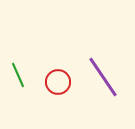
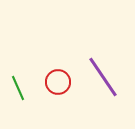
green line: moved 13 px down
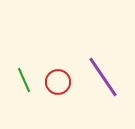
green line: moved 6 px right, 8 px up
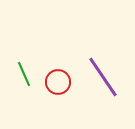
green line: moved 6 px up
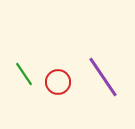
green line: rotated 10 degrees counterclockwise
